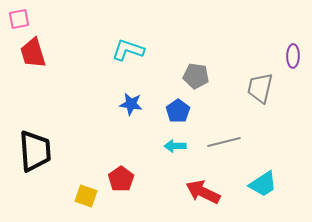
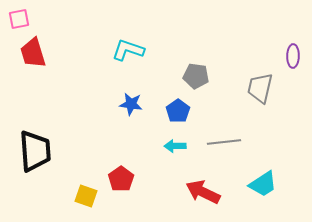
gray line: rotated 8 degrees clockwise
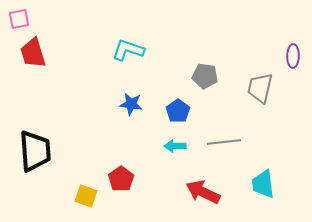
gray pentagon: moved 9 px right
cyan trapezoid: rotated 116 degrees clockwise
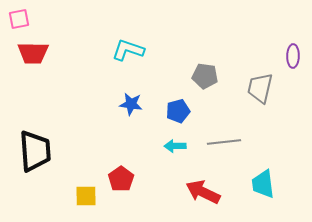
red trapezoid: rotated 72 degrees counterclockwise
blue pentagon: rotated 20 degrees clockwise
yellow square: rotated 20 degrees counterclockwise
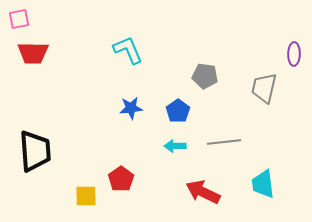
cyan L-shape: rotated 48 degrees clockwise
purple ellipse: moved 1 px right, 2 px up
gray trapezoid: moved 4 px right
blue star: moved 4 px down; rotated 15 degrees counterclockwise
blue pentagon: rotated 20 degrees counterclockwise
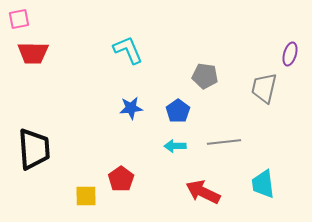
purple ellipse: moved 4 px left; rotated 15 degrees clockwise
black trapezoid: moved 1 px left, 2 px up
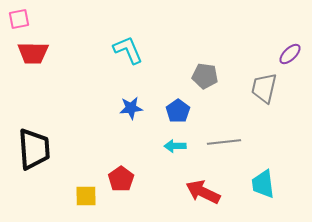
purple ellipse: rotated 30 degrees clockwise
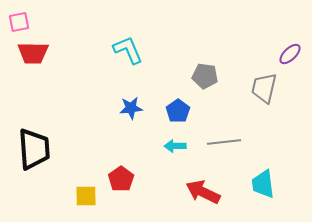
pink square: moved 3 px down
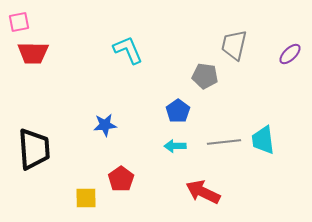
gray trapezoid: moved 30 px left, 43 px up
blue star: moved 26 px left, 17 px down
cyan trapezoid: moved 44 px up
yellow square: moved 2 px down
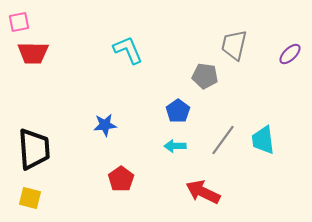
gray line: moved 1 px left, 2 px up; rotated 48 degrees counterclockwise
yellow square: moved 56 px left; rotated 15 degrees clockwise
